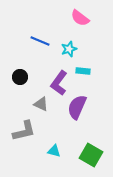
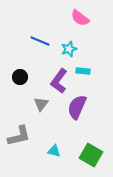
purple L-shape: moved 2 px up
gray triangle: rotated 42 degrees clockwise
gray L-shape: moved 5 px left, 5 px down
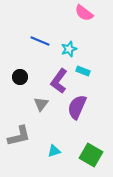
pink semicircle: moved 4 px right, 5 px up
cyan rectangle: rotated 16 degrees clockwise
cyan triangle: rotated 32 degrees counterclockwise
